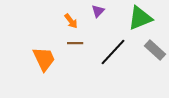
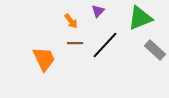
black line: moved 8 px left, 7 px up
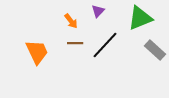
orange trapezoid: moved 7 px left, 7 px up
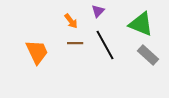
green triangle: moved 1 px right, 6 px down; rotated 44 degrees clockwise
black line: rotated 72 degrees counterclockwise
gray rectangle: moved 7 px left, 5 px down
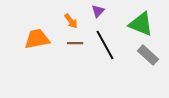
orange trapezoid: moved 13 px up; rotated 76 degrees counterclockwise
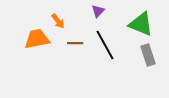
orange arrow: moved 13 px left
gray rectangle: rotated 30 degrees clockwise
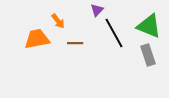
purple triangle: moved 1 px left, 1 px up
green triangle: moved 8 px right, 2 px down
black line: moved 9 px right, 12 px up
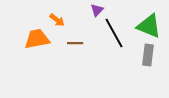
orange arrow: moved 1 px left, 1 px up; rotated 14 degrees counterclockwise
gray rectangle: rotated 25 degrees clockwise
